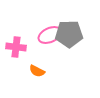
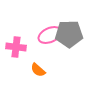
orange semicircle: moved 1 px right, 1 px up; rotated 14 degrees clockwise
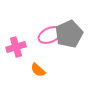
gray pentagon: rotated 24 degrees counterclockwise
pink cross: rotated 24 degrees counterclockwise
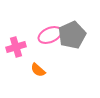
gray pentagon: moved 3 px right, 1 px down
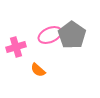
gray pentagon: rotated 12 degrees counterclockwise
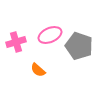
gray pentagon: moved 7 px right, 11 px down; rotated 16 degrees counterclockwise
pink cross: moved 5 px up
